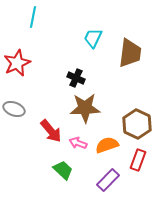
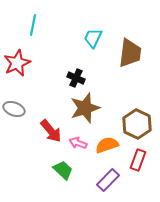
cyan line: moved 8 px down
brown star: rotated 16 degrees counterclockwise
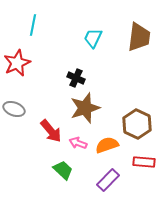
brown trapezoid: moved 9 px right, 16 px up
red rectangle: moved 6 px right, 2 px down; rotated 75 degrees clockwise
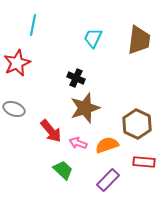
brown trapezoid: moved 3 px down
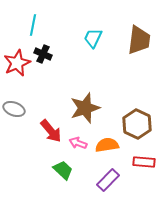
black cross: moved 33 px left, 24 px up
orange semicircle: rotated 10 degrees clockwise
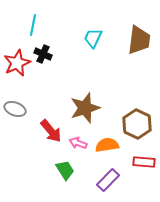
gray ellipse: moved 1 px right
green trapezoid: moved 2 px right; rotated 15 degrees clockwise
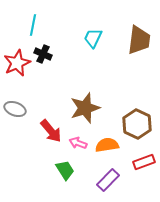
red rectangle: rotated 25 degrees counterclockwise
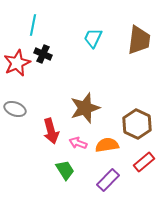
red arrow: rotated 25 degrees clockwise
red rectangle: rotated 20 degrees counterclockwise
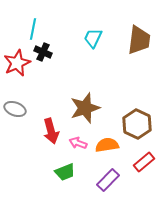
cyan line: moved 4 px down
black cross: moved 2 px up
green trapezoid: moved 2 px down; rotated 100 degrees clockwise
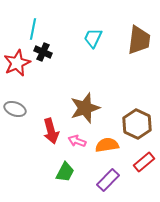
pink arrow: moved 1 px left, 2 px up
green trapezoid: rotated 40 degrees counterclockwise
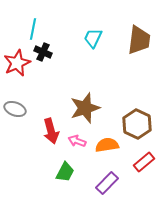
purple rectangle: moved 1 px left, 3 px down
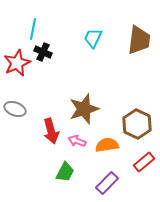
brown star: moved 1 px left, 1 px down
